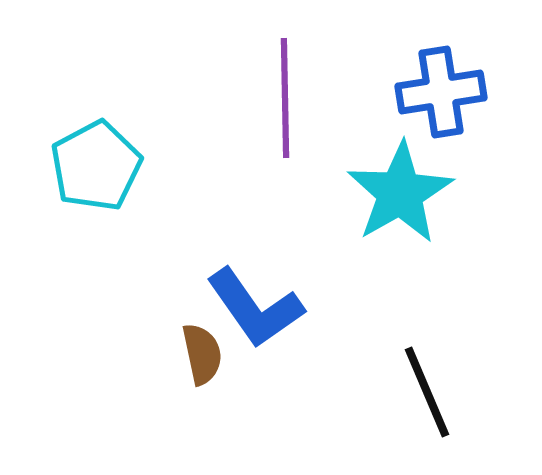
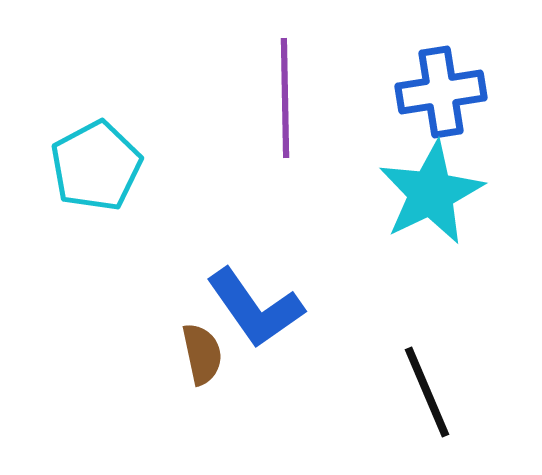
cyan star: moved 31 px right; rotated 4 degrees clockwise
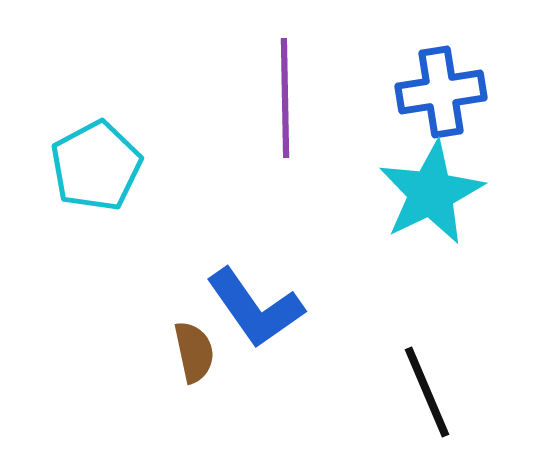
brown semicircle: moved 8 px left, 2 px up
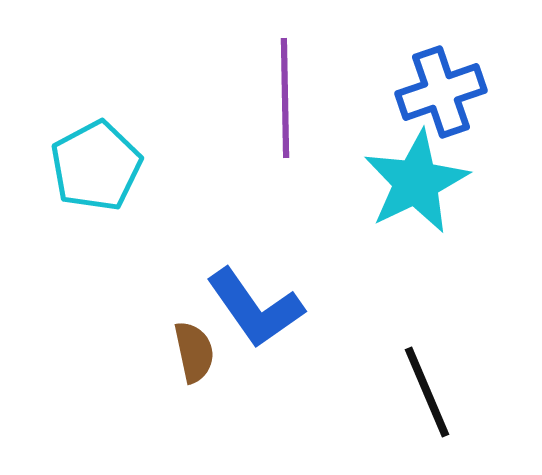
blue cross: rotated 10 degrees counterclockwise
cyan star: moved 15 px left, 11 px up
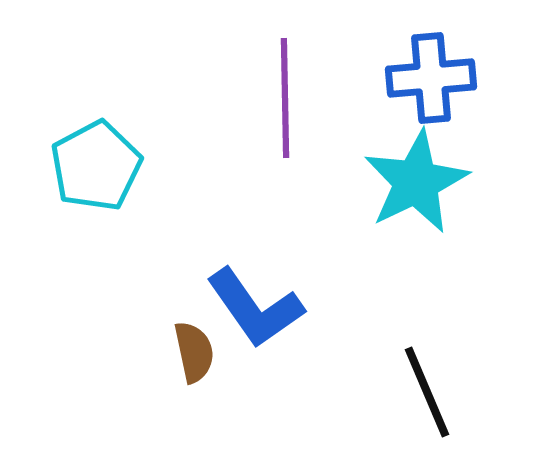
blue cross: moved 10 px left, 14 px up; rotated 14 degrees clockwise
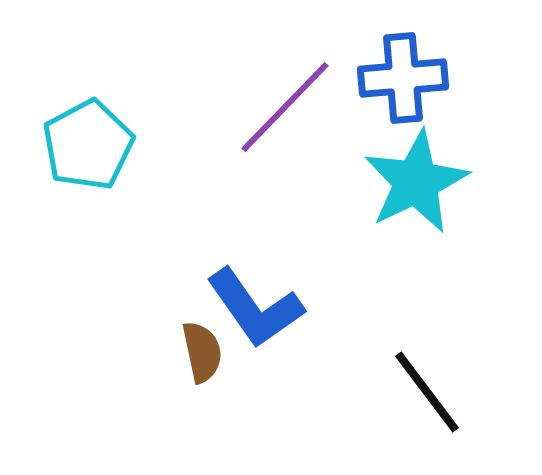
blue cross: moved 28 px left
purple line: moved 9 px down; rotated 45 degrees clockwise
cyan pentagon: moved 8 px left, 21 px up
brown semicircle: moved 8 px right
black line: rotated 14 degrees counterclockwise
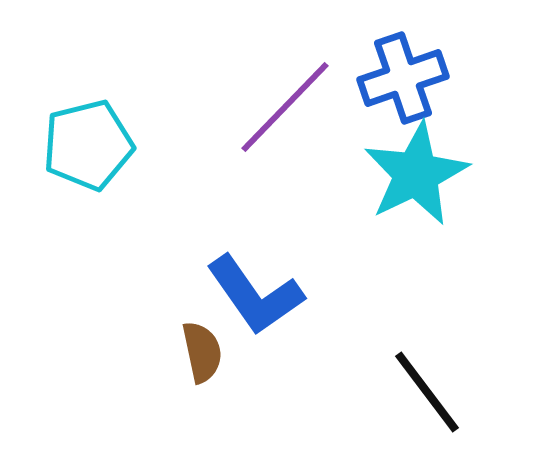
blue cross: rotated 14 degrees counterclockwise
cyan pentagon: rotated 14 degrees clockwise
cyan star: moved 8 px up
blue L-shape: moved 13 px up
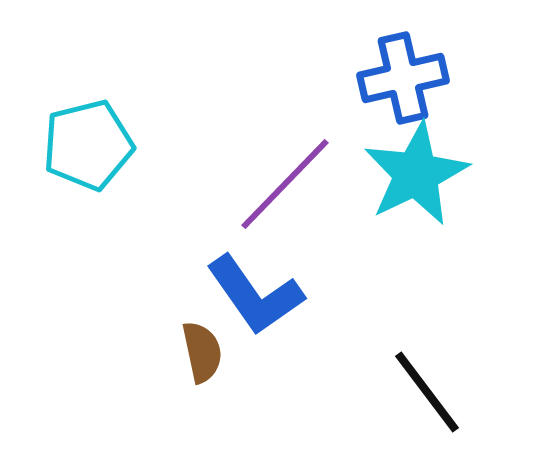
blue cross: rotated 6 degrees clockwise
purple line: moved 77 px down
